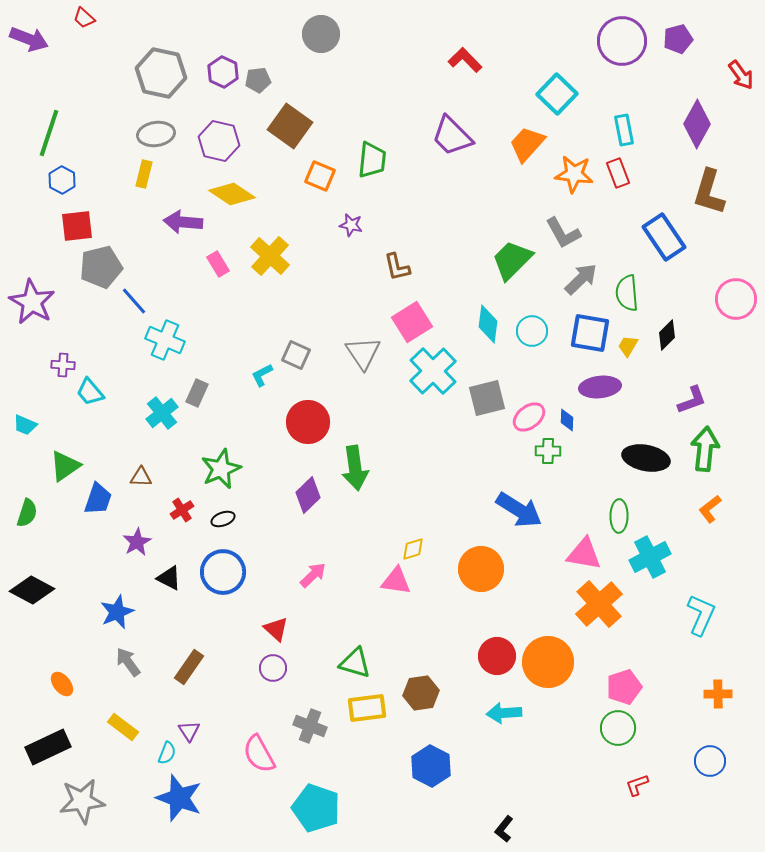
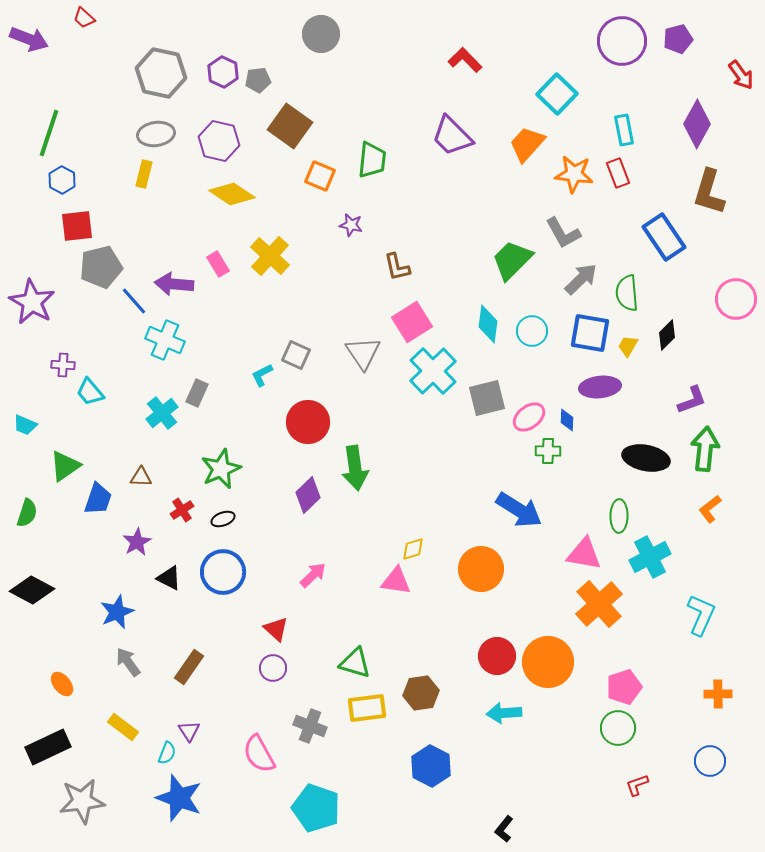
purple arrow at (183, 222): moved 9 px left, 62 px down
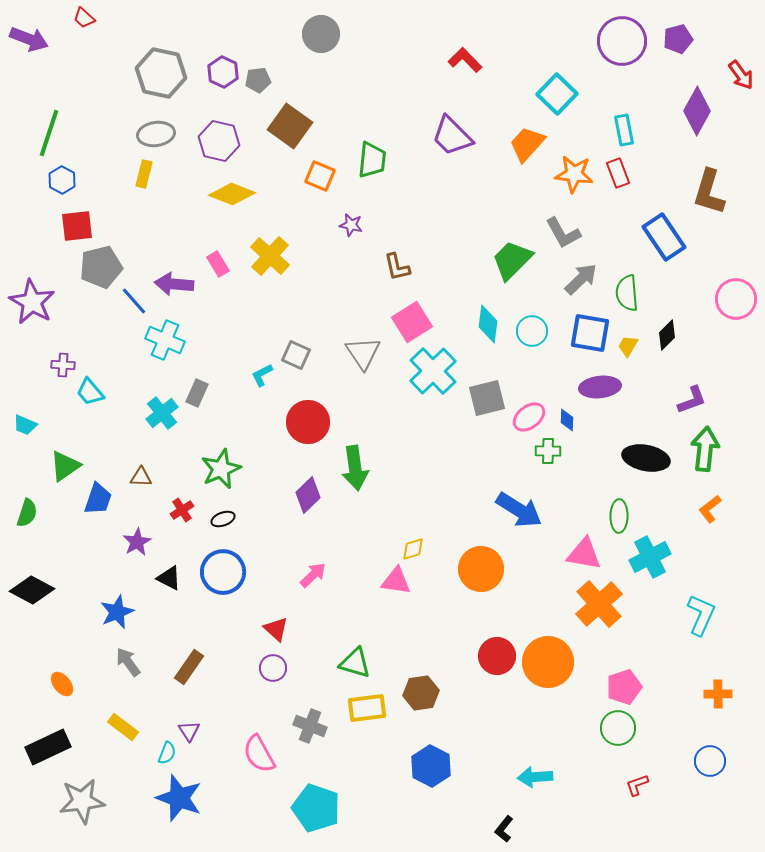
purple diamond at (697, 124): moved 13 px up
yellow diamond at (232, 194): rotated 12 degrees counterclockwise
cyan arrow at (504, 713): moved 31 px right, 64 px down
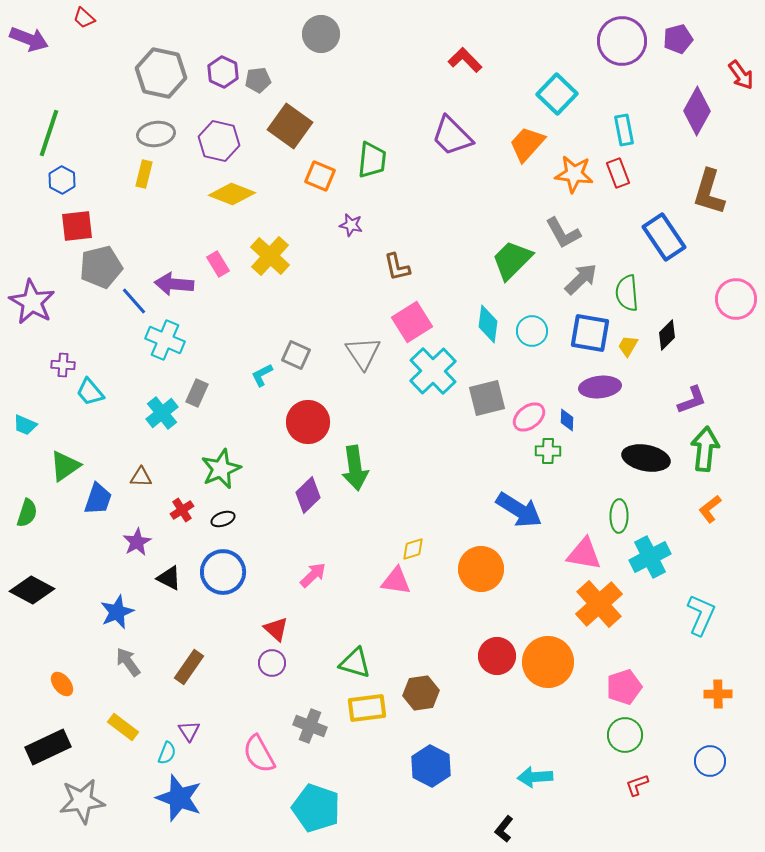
purple circle at (273, 668): moved 1 px left, 5 px up
green circle at (618, 728): moved 7 px right, 7 px down
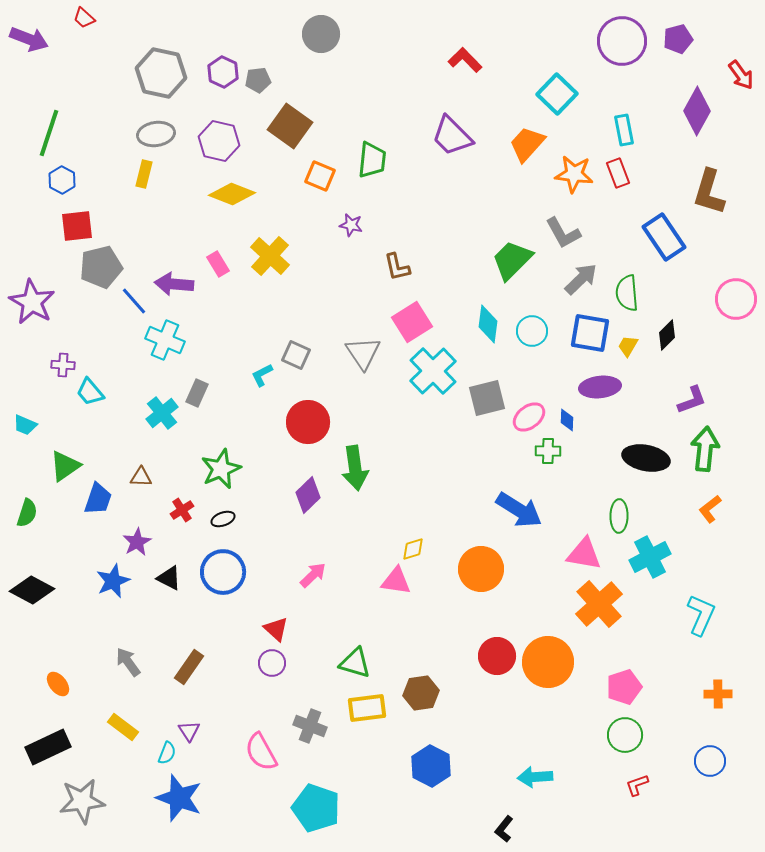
blue star at (117, 612): moved 4 px left, 31 px up
orange ellipse at (62, 684): moved 4 px left
pink semicircle at (259, 754): moved 2 px right, 2 px up
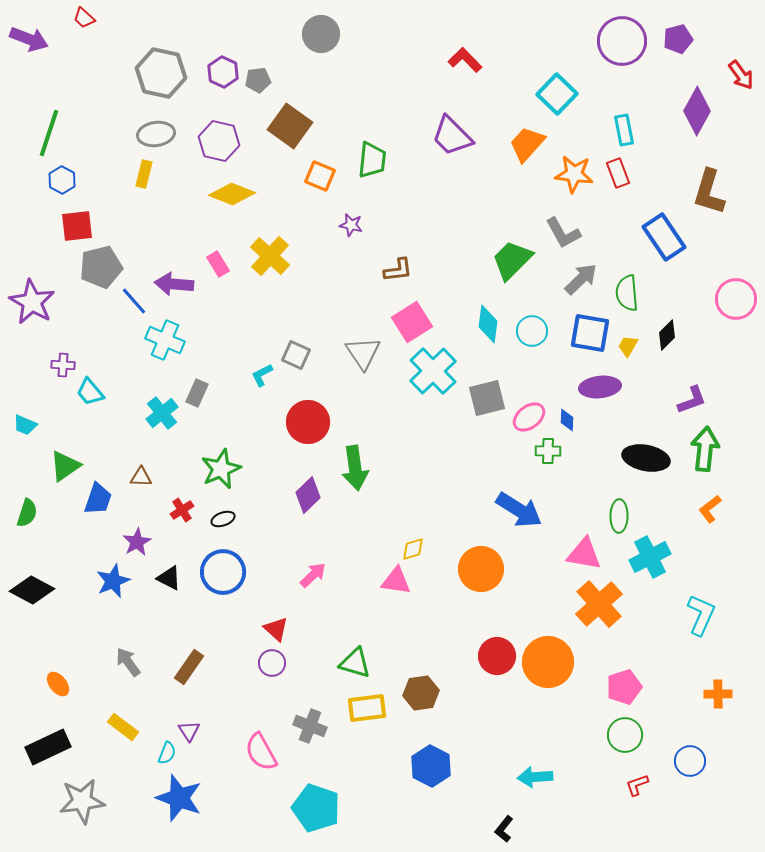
brown L-shape at (397, 267): moved 1 px right, 3 px down; rotated 84 degrees counterclockwise
blue circle at (710, 761): moved 20 px left
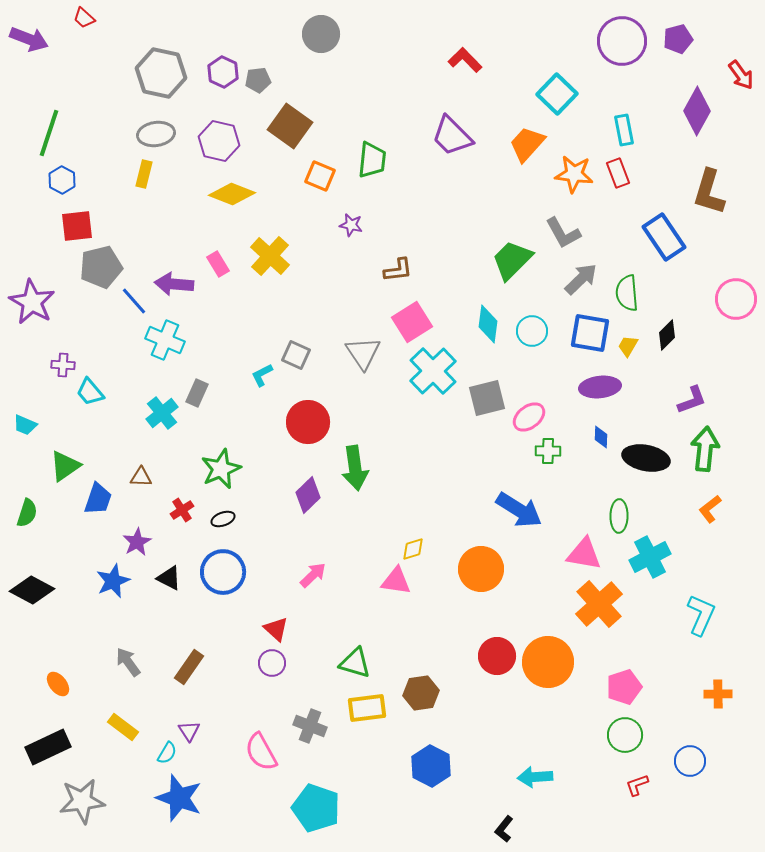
blue diamond at (567, 420): moved 34 px right, 17 px down
cyan semicircle at (167, 753): rotated 10 degrees clockwise
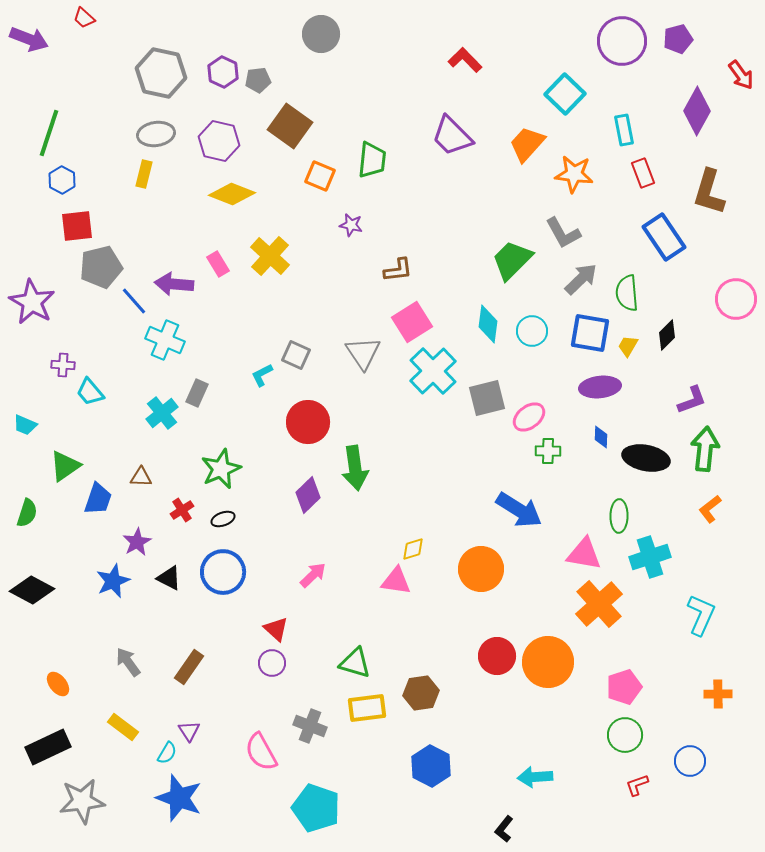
cyan square at (557, 94): moved 8 px right
red rectangle at (618, 173): moved 25 px right
cyan cross at (650, 557): rotated 9 degrees clockwise
